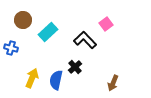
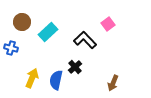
brown circle: moved 1 px left, 2 px down
pink square: moved 2 px right
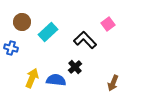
blue semicircle: rotated 84 degrees clockwise
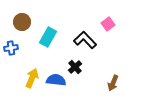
cyan rectangle: moved 5 px down; rotated 18 degrees counterclockwise
blue cross: rotated 24 degrees counterclockwise
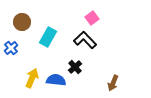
pink square: moved 16 px left, 6 px up
blue cross: rotated 32 degrees counterclockwise
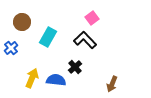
brown arrow: moved 1 px left, 1 px down
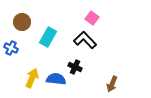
pink square: rotated 16 degrees counterclockwise
blue cross: rotated 24 degrees counterclockwise
black cross: rotated 24 degrees counterclockwise
blue semicircle: moved 1 px up
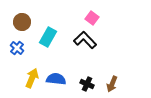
blue cross: moved 6 px right; rotated 16 degrees clockwise
black cross: moved 12 px right, 17 px down
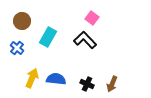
brown circle: moved 1 px up
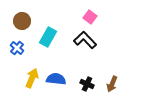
pink square: moved 2 px left, 1 px up
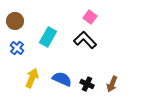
brown circle: moved 7 px left
blue semicircle: moved 6 px right; rotated 18 degrees clockwise
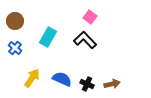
blue cross: moved 2 px left
yellow arrow: rotated 12 degrees clockwise
brown arrow: rotated 126 degrees counterclockwise
